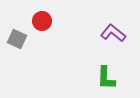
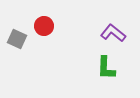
red circle: moved 2 px right, 5 px down
green L-shape: moved 10 px up
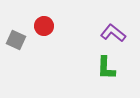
gray square: moved 1 px left, 1 px down
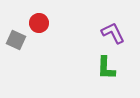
red circle: moved 5 px left, 3 px up
purple L-shape: rotated 25 degrees clockwise
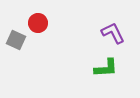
red circle: moved 1 px left
green L-shape: rotated 95 degrees counterclockwise
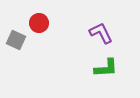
red circle: moved 1 px right
purple L-shape: moved 12 px left
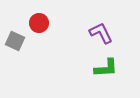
gray square: moved 1 px left, 1 px down
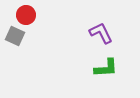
red circle: moved 13 px left, 8 px up
gray square: moved 5 px up
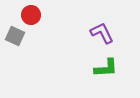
red circle: moved 5 px right
purple L-shape: moved 1 px right
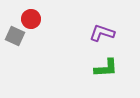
red circle: moved 4 px down
purple L-shape: rotated 45 degrees counterclockwise
